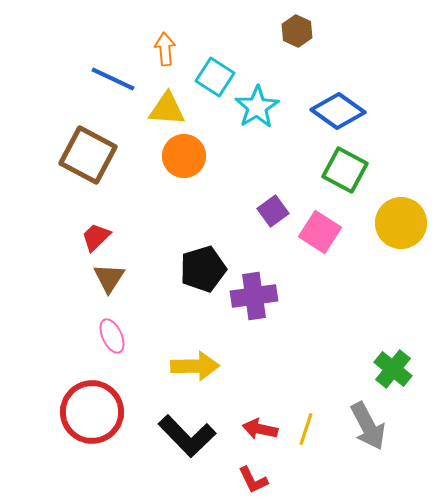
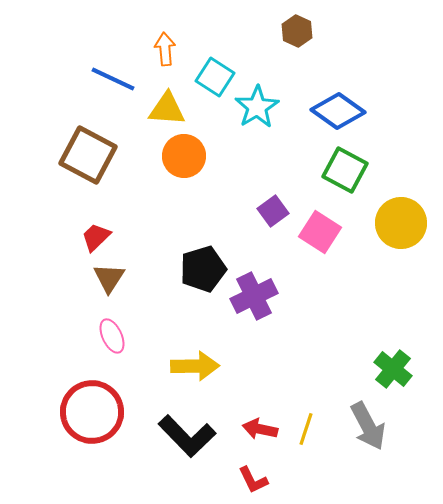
purple cross: rotated 18 degrees counterclockwise
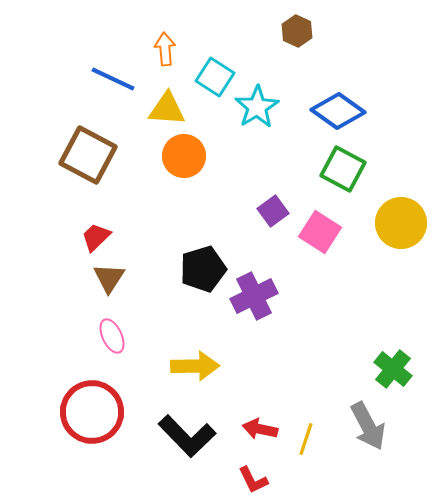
green square: moved 2 px left, 1 px up
yellow line: moved 10 px down
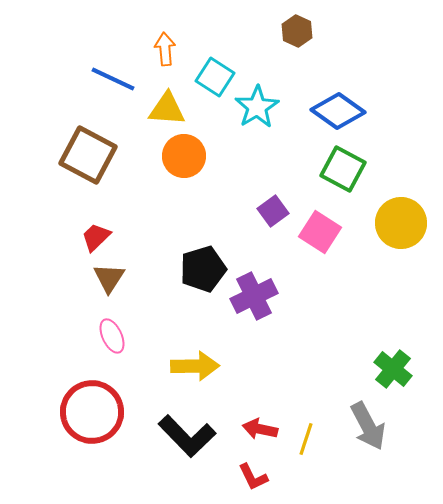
red L-shape: moved 3 px up
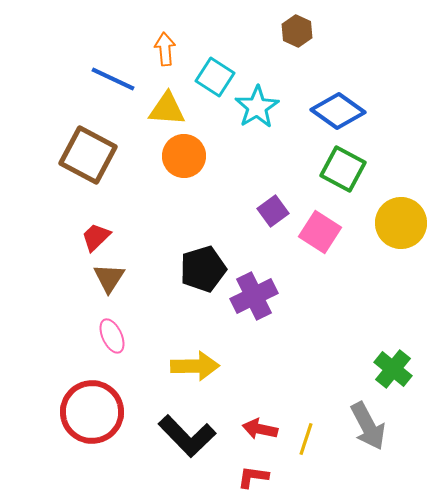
red L-shape: rotated 124 degrees clockwise
